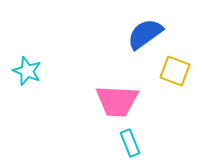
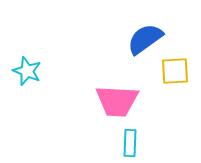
blue semicircle: moved 5 px down
yellow square: rotated 24 degrees counterclockwise
cyan rectangle: rotated 24 degrees clockwise
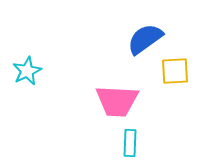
cyan star: rotated 24 degrees clockwise
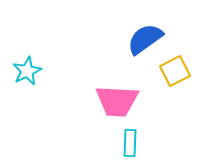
yellow square: rotated 24 degrees counterclockwise
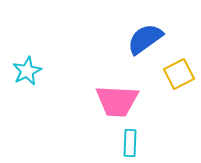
yellow square: moved 4 px right, 3 px down
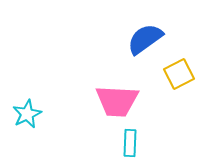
cyan star: moved 43 px down
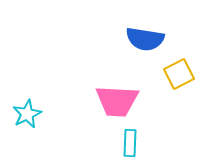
blue semicircle: rotated 135 degrees counterclockwise
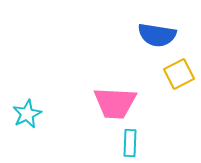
blue semicircle: moved 12 px right, 4 px up
pink trapezoid: moved 2 px left, 2 px down
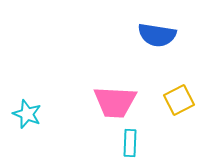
yellow square: moved 26 px down
pink trapezoid: moved 1 px up
cyan star: rotated 24 degrees counterclockwise
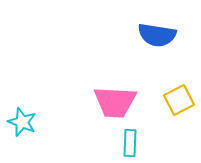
cyan star: moved 5 px left, 8 px down
